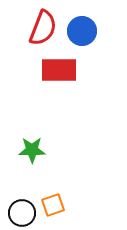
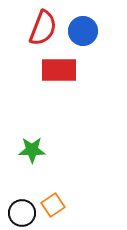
blue circle: moved 1 px right
orange square: rotated 15 degrees counterclockwise
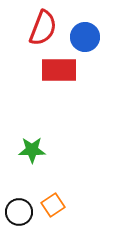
blue circle: moved 2 px right, 6 px down
black circle: moved 3 px left, 1 px up
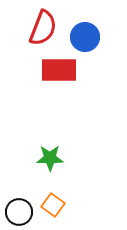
green star: moved 18 px right, 8 px down
orange square: rotated 20 degrees counterclockwise
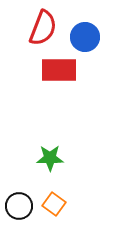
orange square: moved 1 px right, 1 px up
black circle: moved 6 px up
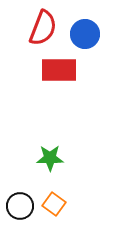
blue circle: moved 3 px up
black circle: moved 1 px right
